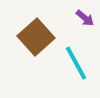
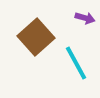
purple arrow: rotated 24 degrees counterclockwise
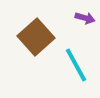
cyan line: moved 2 px down
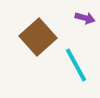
brown square: moved 2 px right
